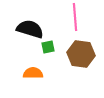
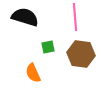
black semicircle: moved 5 px left, 12 px up
orange semicircle: rotated 114 degrees counterclockwise
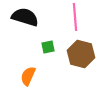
brown hexagon: rotated 8 degrees clockwise
orange semicircle: moved 5 px left, 3 px down; rotated 48 degrees clockwise
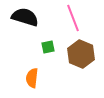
pink line: moved 2 px left, 1 px down; rotated 16 degrees counterclockwise
brown hexagon: rotated 8 degrees clockwise
orange semicircle: moved 4 px right, 2 px down; rotated 18 degrees counterclockwise
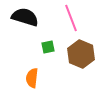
pink line: moved 2 px left
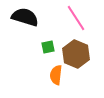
pink line: moved 5 px right; rotated 12 degrees counterclockwise
brown hexagon: moved 5 px left
orange semicircle: moved 24 px right, 3 px up
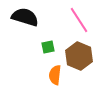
pink line: moved 3 px right, 2 px down
brown hexagon: moved 3 px right, 2 px down
orange semicircle: moved 1 px left
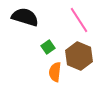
green square: rotated 24 degrees counterclockwise
orange semicircle: moved 3 px up
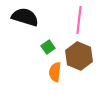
pink line: rotated 40 degrees clockwise
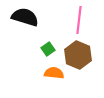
green square: moved 2 px down
brown hexagon: moved 1 px left, 1 px up
orange semicircle: moved 1 px left, 1 px down; rotated 90 degrees clockwise
